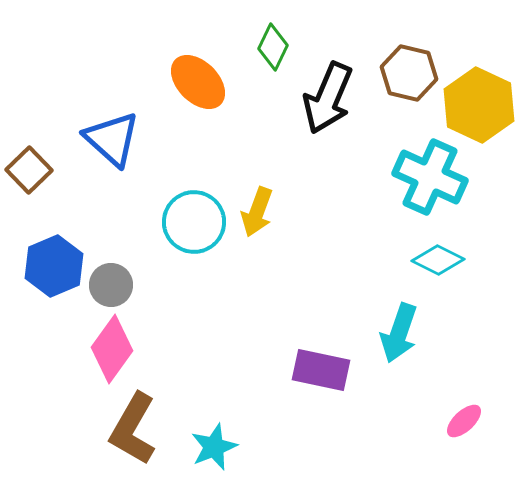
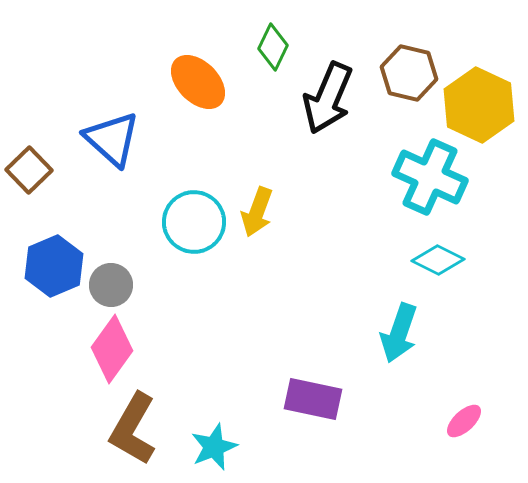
purple rectangle: moved 8 px left, 29 px down
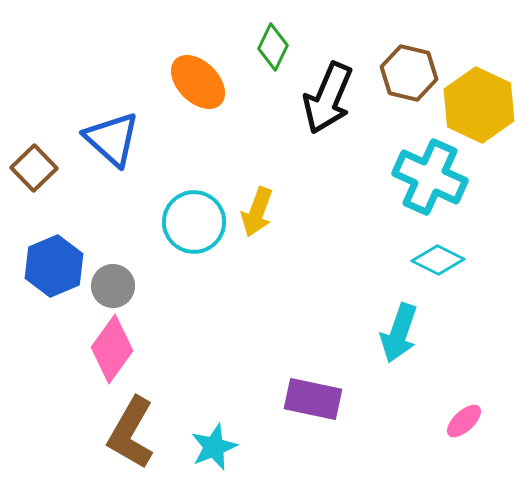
brown square: moved 5 px right, 2 px up
gray circle: moved 2 px right, 1 px down
brown L-shape: moved 2 px left, 4 px down
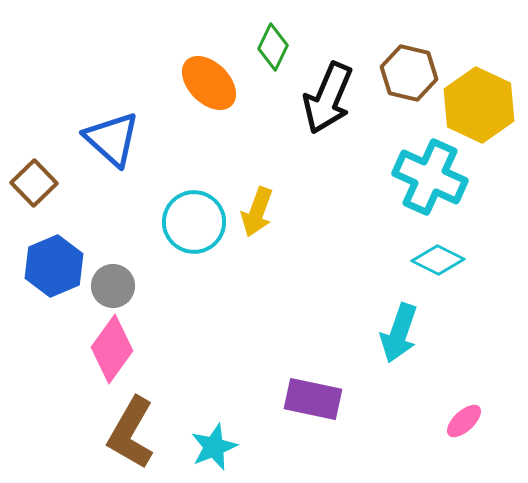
orange ellipse: moved 11 px right, 1 px down
brown square: moved 15 px down
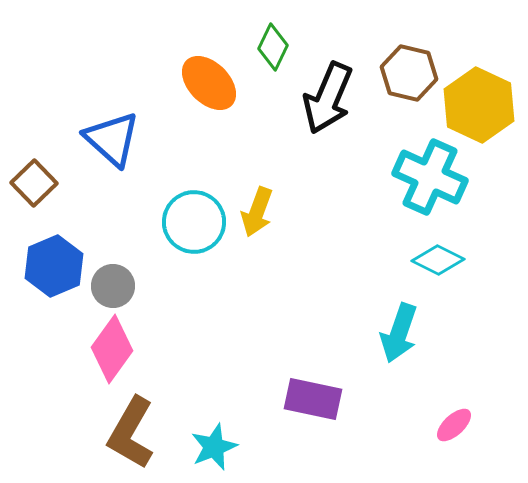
pink ellipse: moved 10 px left, 4 px down
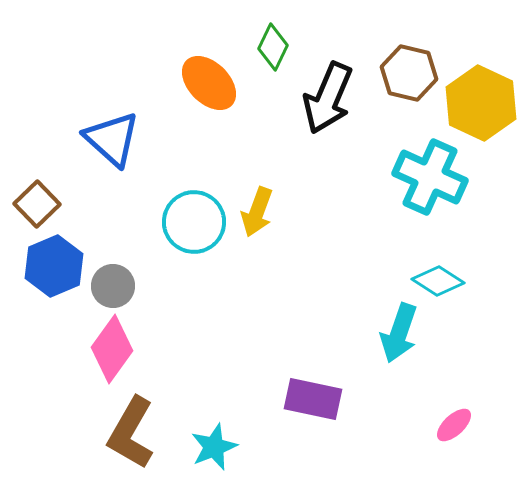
yellow hexagon: moved 2 px right, 2 px up
brown square: moved 3 px right, 21 px down
cyan diamond: moved 21 px down; rotated 6 degrees clockwise
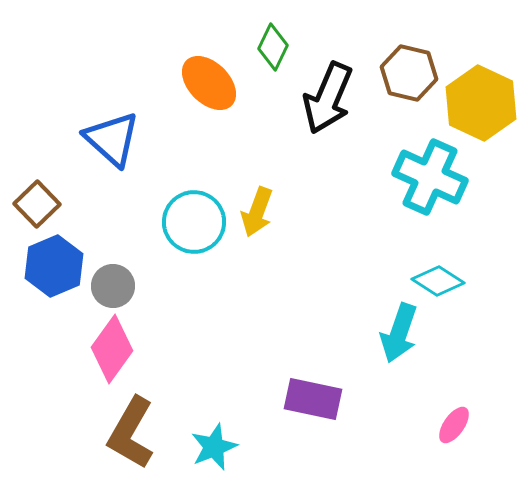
pink ellipse: rotated 12 degrees counterclockwise
